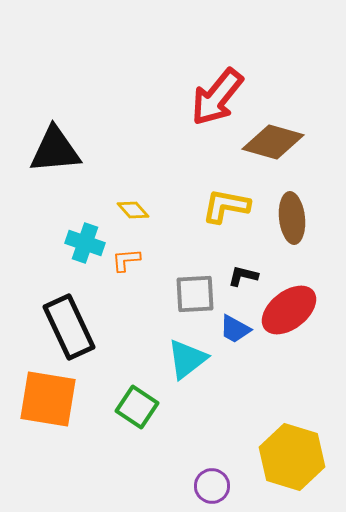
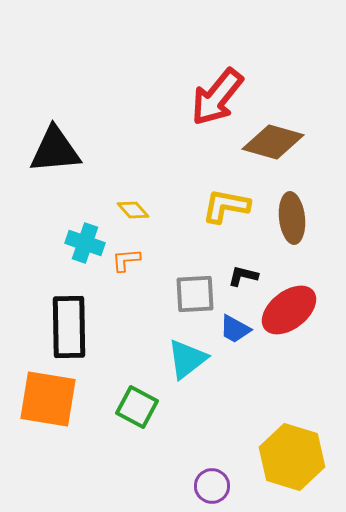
black rectangle: rotated 24 degrees clockwise
green square: rotated 6 degrees counterclockwise
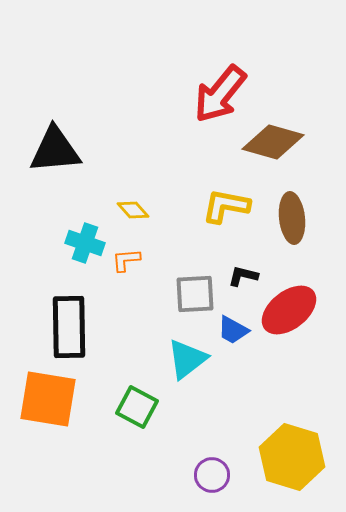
red arrow: moved 3 px right, 3 px up
blue trapezoid: moved 2 px left, 1 px down
purple circle: moved 11 px up
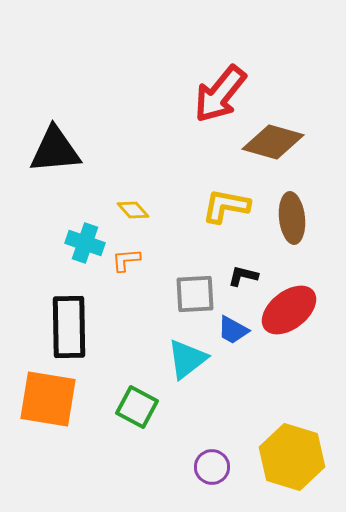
purple circle: moved 8 px up
